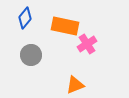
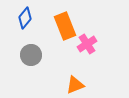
orange rectangle: rotated 56 degrees clockwise
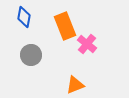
blue diamond: moved 1 px left, 1 px up; rotated 30 degrees counterclockwise
pink cross: rotated 18 degrees counterclockwise
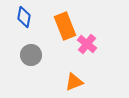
orange triangle: moved 1 px left, 3 px up
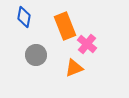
gray circle: moved 5 px right
orange triangle: moved 14 px up
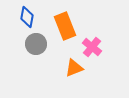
blue diamond: moved 3 px right
pink cross: moved 5 px right, 3 px down
gray circle: moved 11 px up
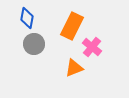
blue diamond: moved 1 px down
orange rectangle: moved 7 px right; rotated 48 degrees clockwise
gray circle: moved 2 px left
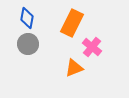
orange rectangle: moved 3 px up
gray circle: moved 6 px left
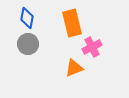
orange rectangle: rotated 40 degrees counterclockwise
pink cross: rotated 24 degrees clockwise
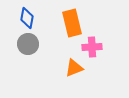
pink cross: rotated 24 degrees clockwise
